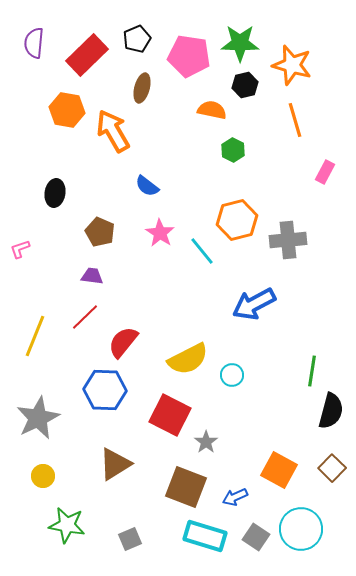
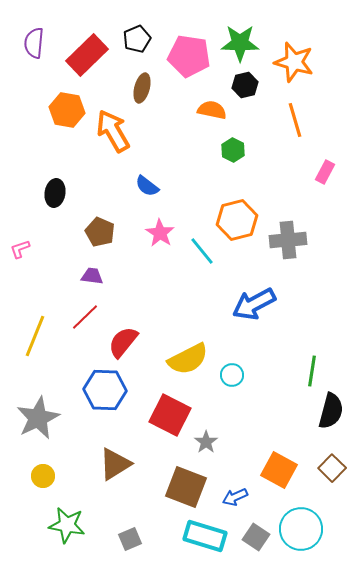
orange star at (292, 65): moved 2 px right, 3 px up
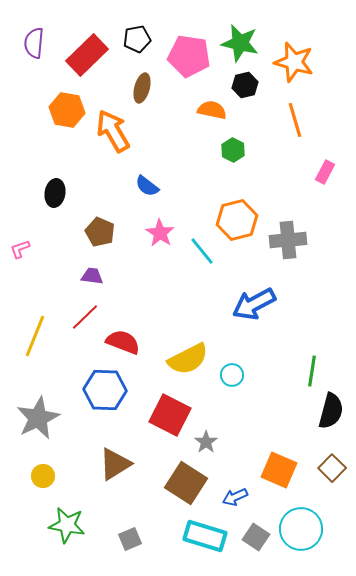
black pentagon at (137, 39): rotated 12 degrees clockwise
green star at (240, 43): rotated 12 degrees clockwise
red semicircle at (123, 342): rotated 72 degrees clockwise
orange square at (279, 470): rotated 6 degrees counterclockwise
brown square at (186, 487): moved 4 px up; rotated 12 degrees clockwise
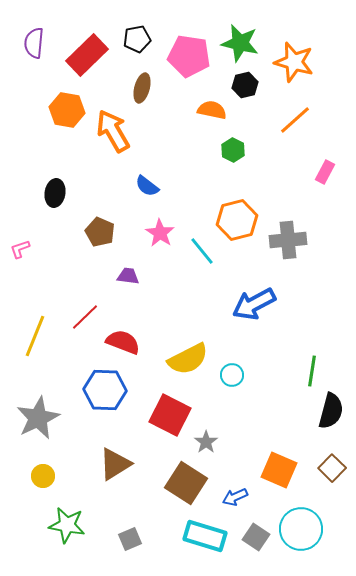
orange line at (295, 120): rotated 64 degrees clockwise
purple trapezoid at (92, 276): moved 36 px right
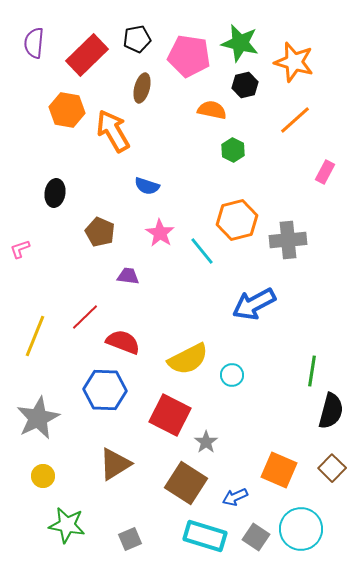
blue semicircle at (147, 186): rotated 20 degrees counterclockwise
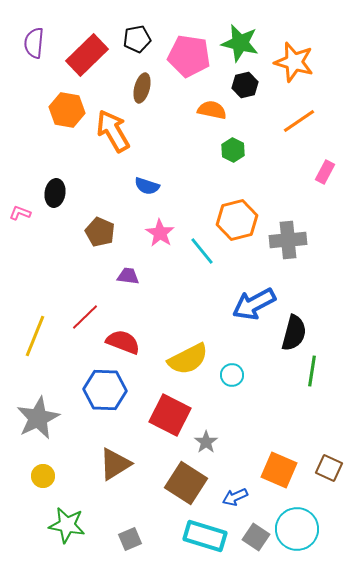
orange line at (295, 120): moved 4 px right, 1 px down; rotated 8 degrees clockwise
pink L-shape at (20, 249): moved 36 px up; rotated 40 degrees clockwise
black semicircle at (331, 411): moved 37 px left, 78 px up
brown square at (332, 468): moved 3 px left; rotated 20 degrees counterclockwise
cyan circle at (301, 529): moved 4 px left
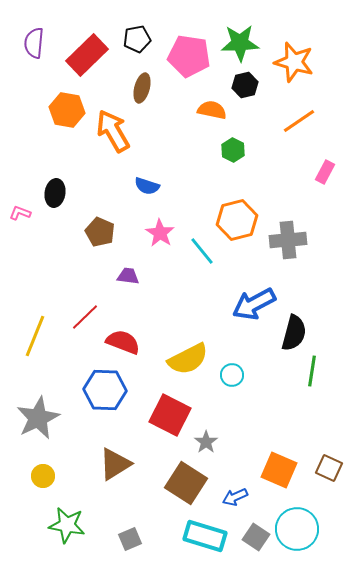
green star at (240, 43): rotated 15 degrees counterclockwise
